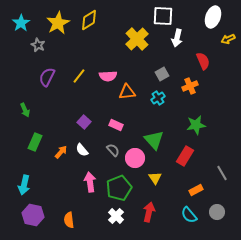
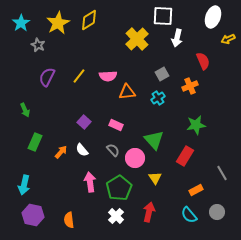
green pentagon: rotated 10 degrees counterclockwise
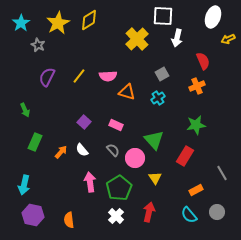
orange cross: moved 7 px right
orange triangle: rotated 24 degrees clockwise
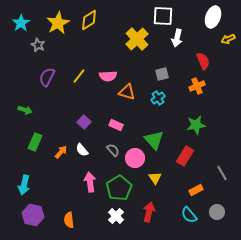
gray square: rotated 16 degrees clockwise
green arrow: rotated 48 degrees counterclockwise
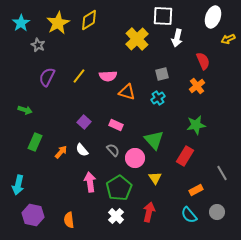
orange cross: rotated 14 degrees counterclockwise
cyan arrow: moved 6 px left
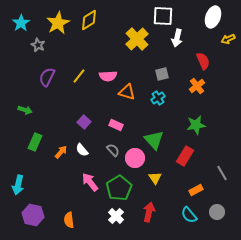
pink arrow: rotated 30 degrees counterclockwise
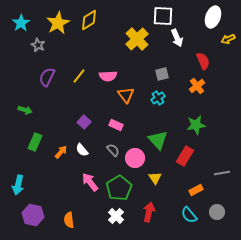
white arrow: rotated 36 degrees counterclockwise
orange triangle: moved 1 px left, 3 px down; rotated 36 degrees clockwise
green triangle: moved 4 px right
gray line: rotated 70 degrees counterclockwise
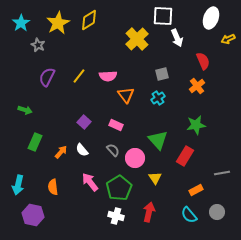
white ellipse: moved 2 px left, 1 px down
white cross: rotated 28 degrees counterclockwise
orange semicircle: moved 16 px left, 33 px up
